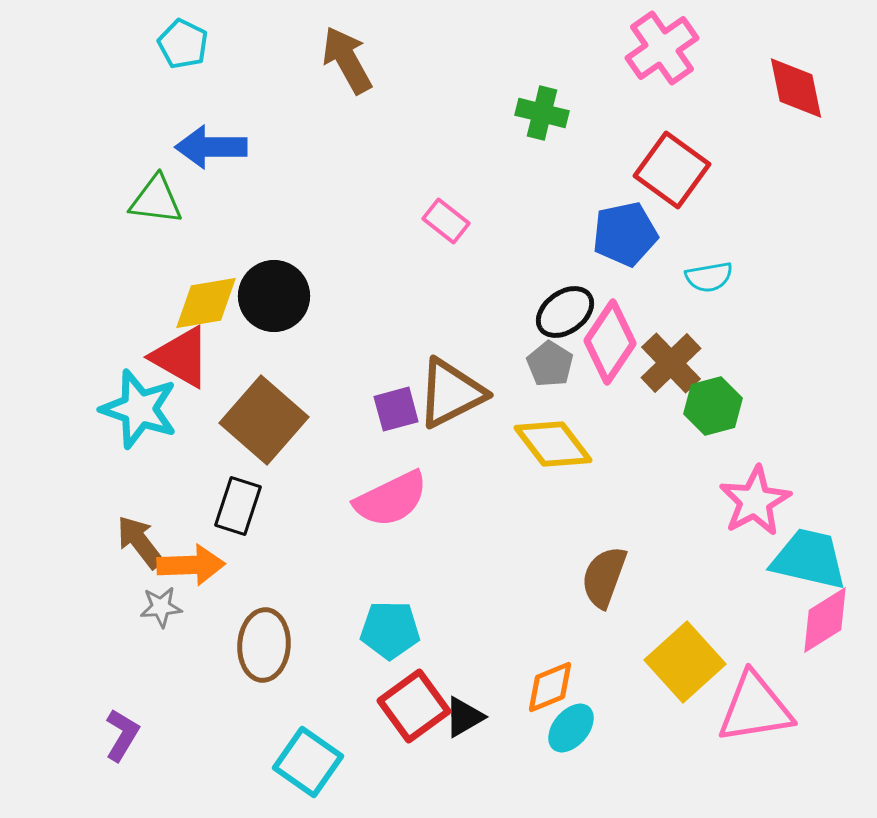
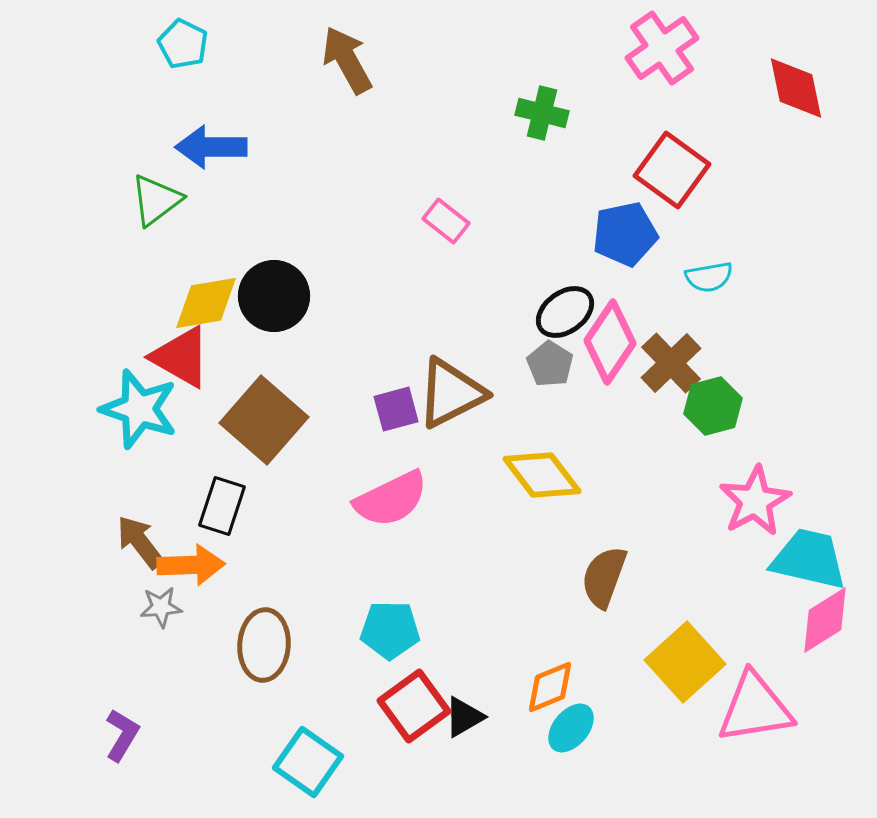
green triangle at (156, 200): rotated 44 degrees counterclockwise
yellow diamond at (553, 444): moved 11 px left, 31 px down
black rectangle at (238, 506): moved 16 px left
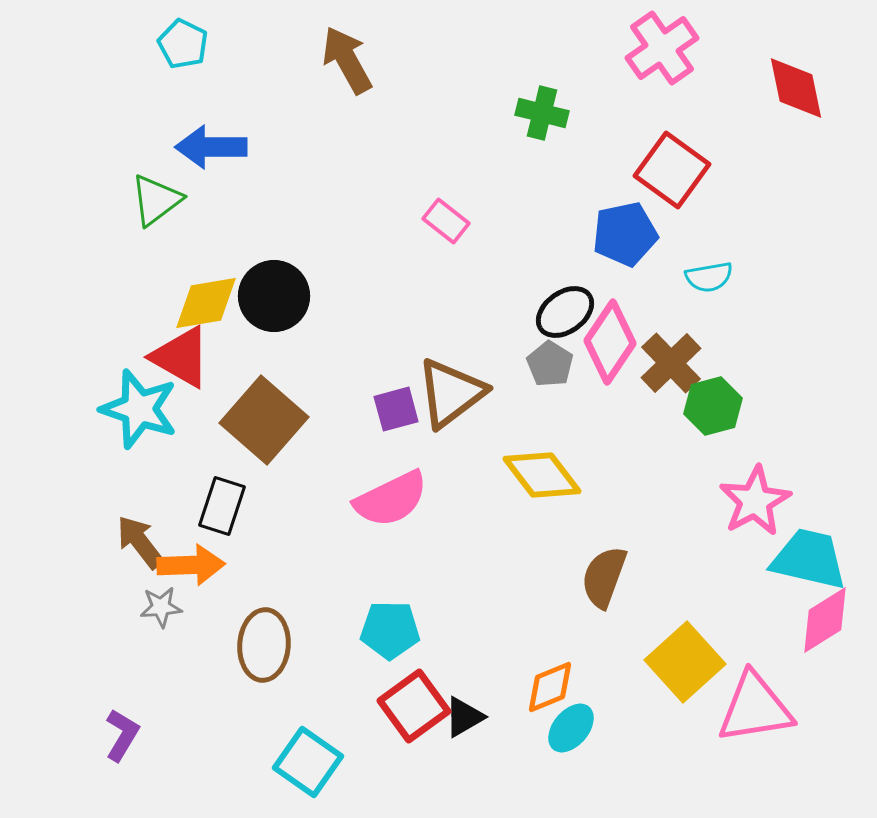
brown triangle at (451, 393): rotated 10 degrees counterclockwise
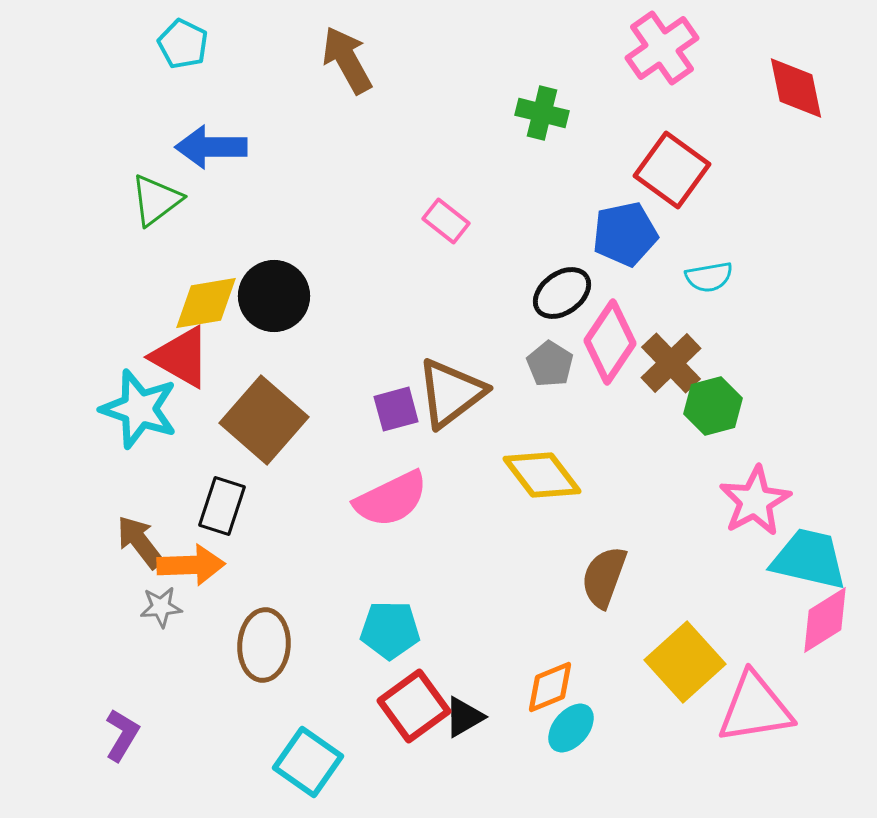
black ellipse at (565, 312): moved 3 px left, 19 px up
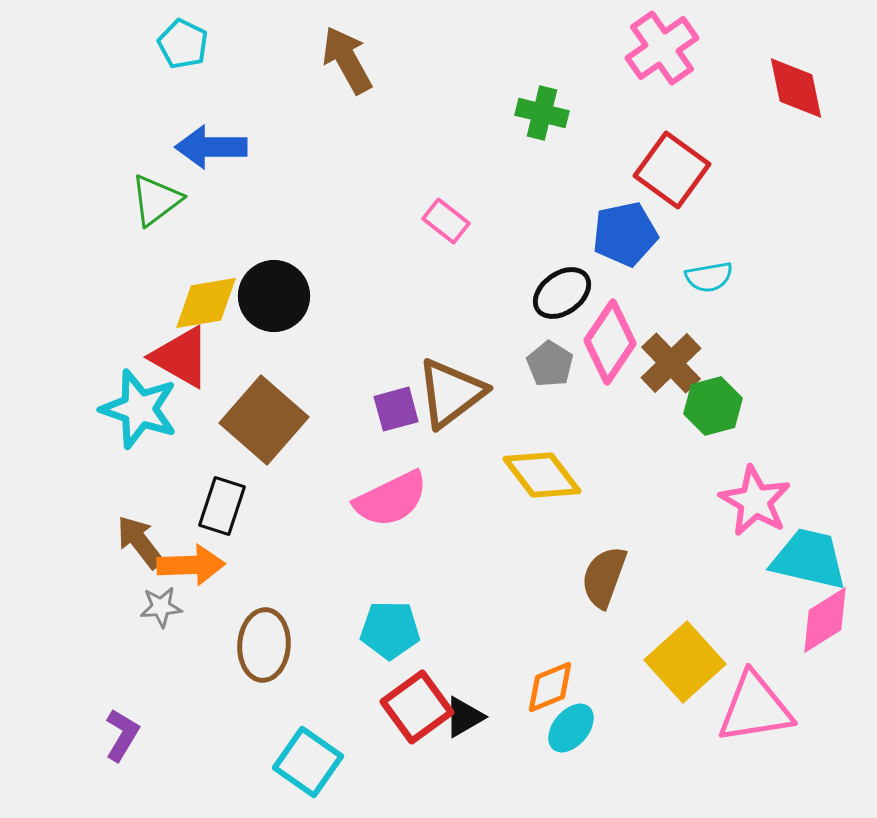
pink star at (755, 501): rotated 14 degrees counterclockwise
red square at (414, 706): moved 3 px right, 1 px down
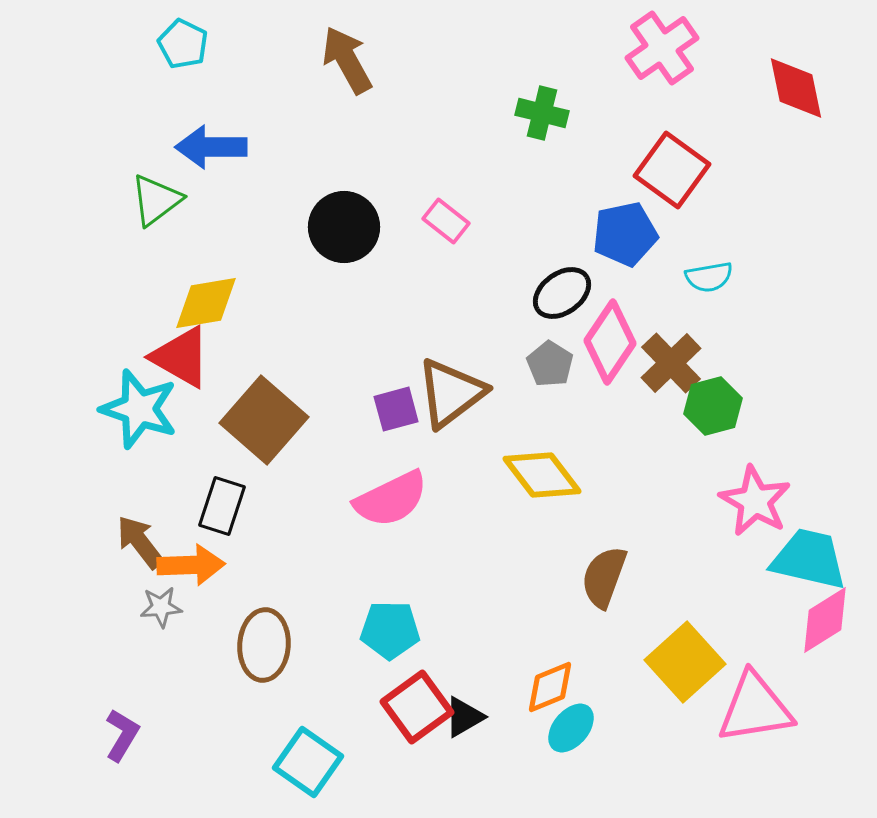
black circle at (274, 296): moved 70 px right, 69 px up
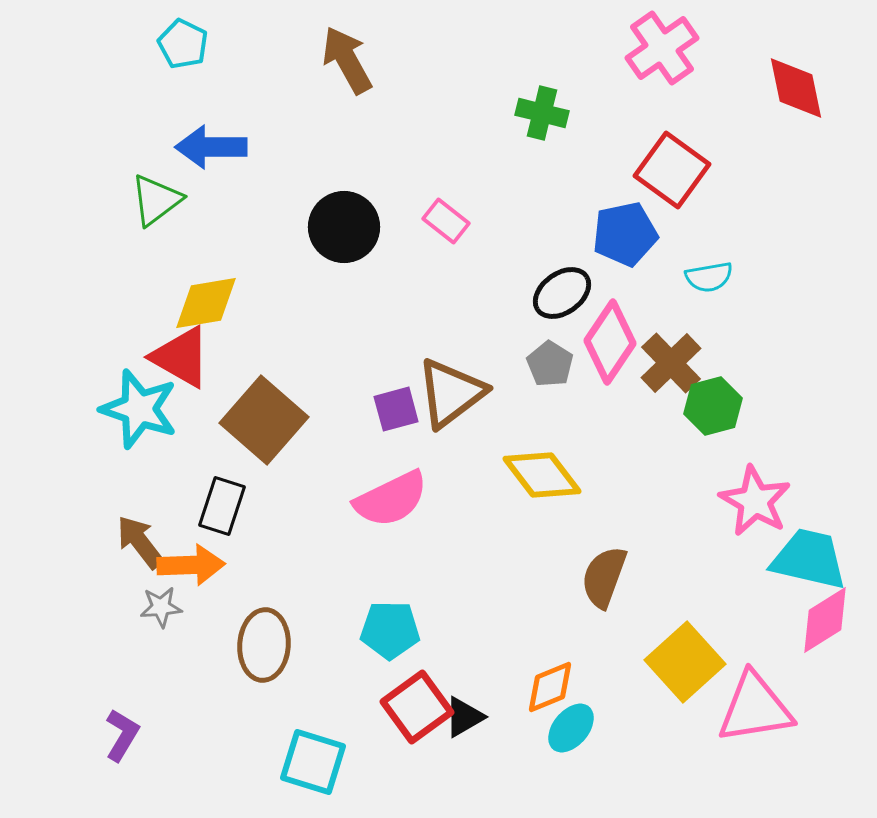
cyan square at (308, 762): moved 5 px right; rotated 18 degrees counterclockwise
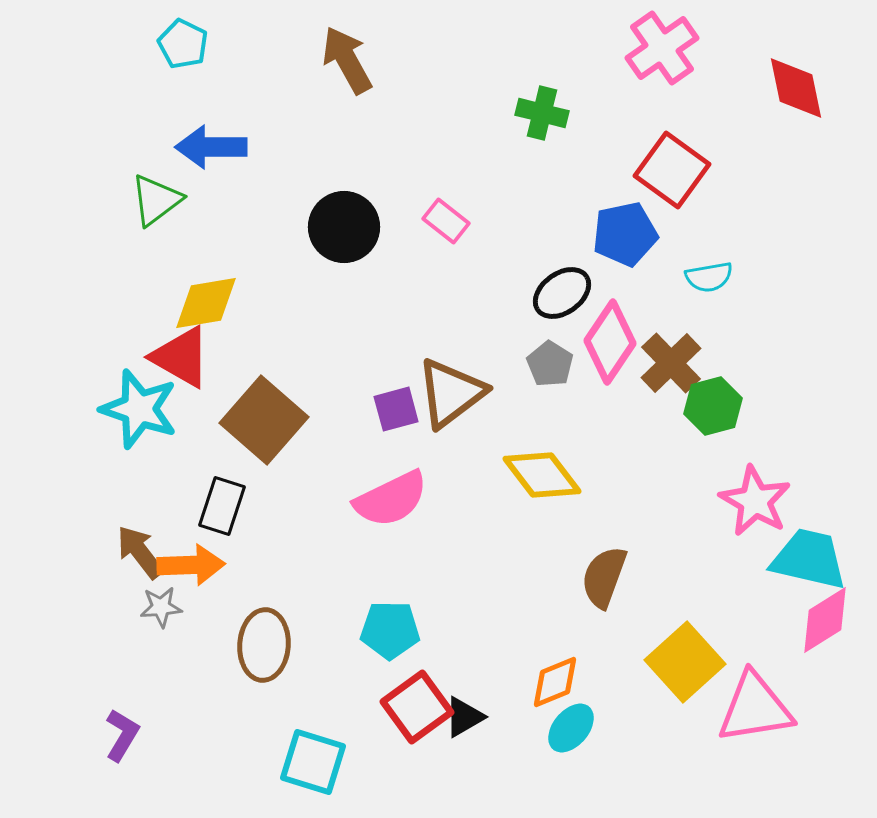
brown arrow at (140, 542): moved 10 px down
orange diamond at (550, 687): moved 5 px right, 5 px up
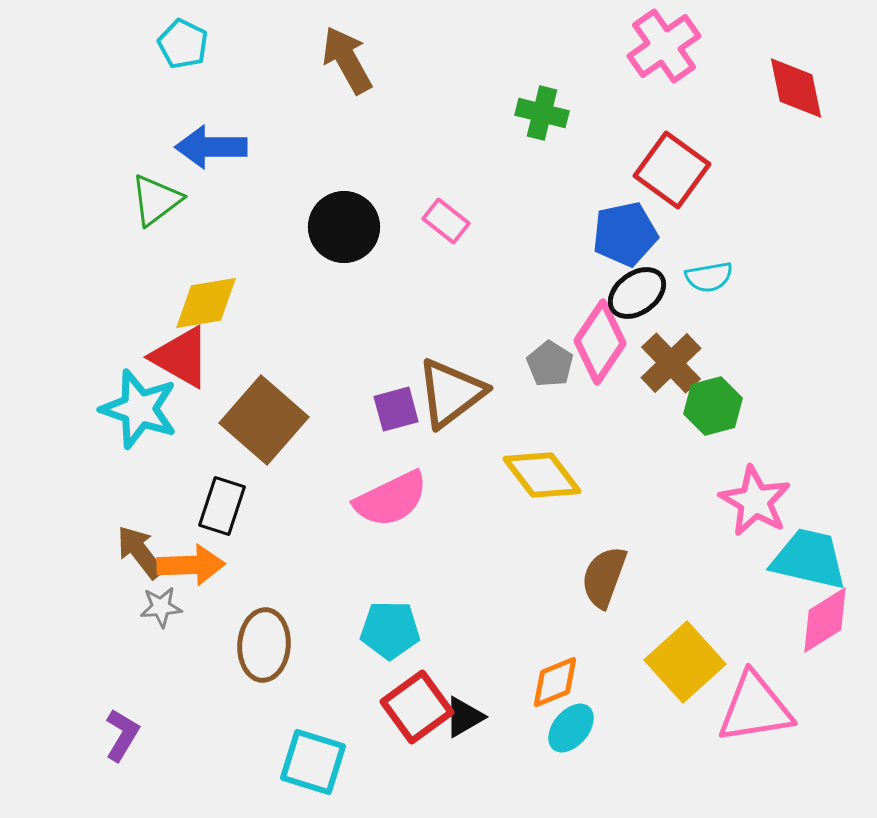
pink cross at (662, 48): moved 2 px right, 2 px up
black ellipse at (562, 293): moved 75 px right
pink diamond at (610, 342): moved 10 px left
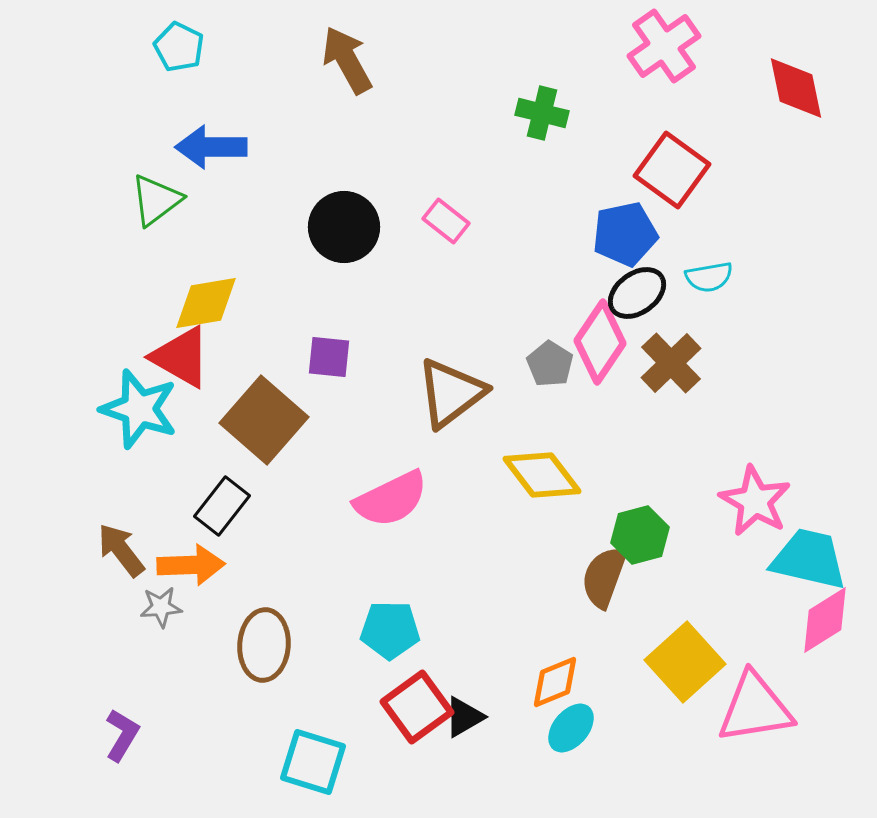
cyan pentagon at (183, 44): moved 4 px left, 3 px down
green hexagon at (713, 406): moved 73 px left, 129 px down
purple square at (396, 409): moved 67 px left, 52 px up; rotated 21 degrees clockwise
black rectangle at (222, 506): rotated 20 degrees clockwise
brown arrow at (140, 552): moved 19 px left, 2 px up
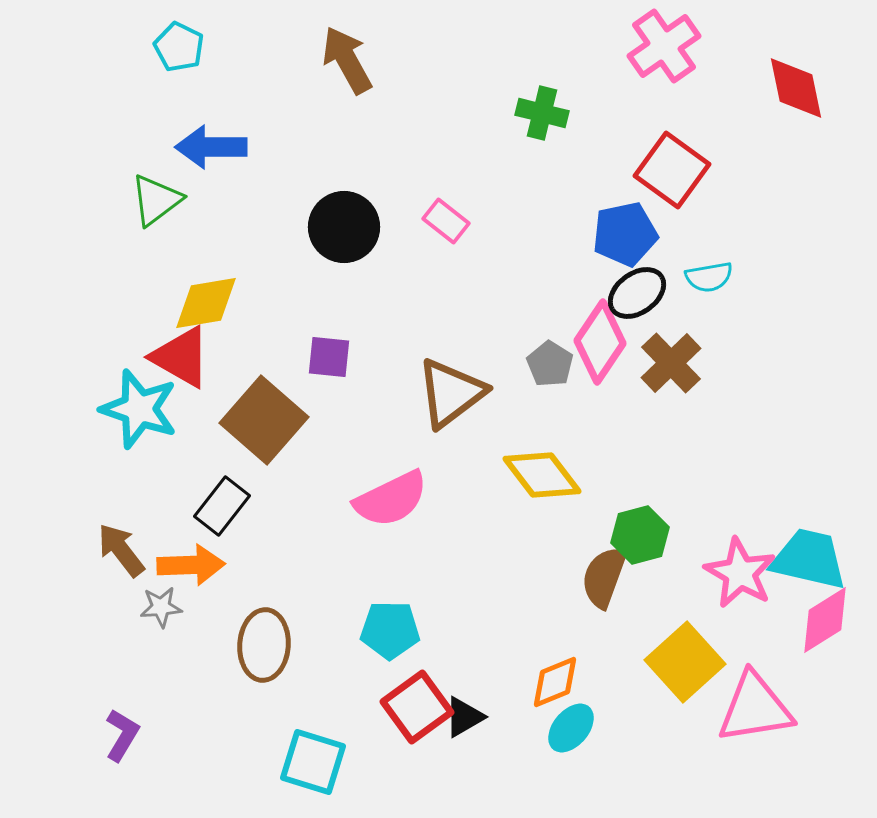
pink star at (755, 501): moved 15 px left, 72 px down
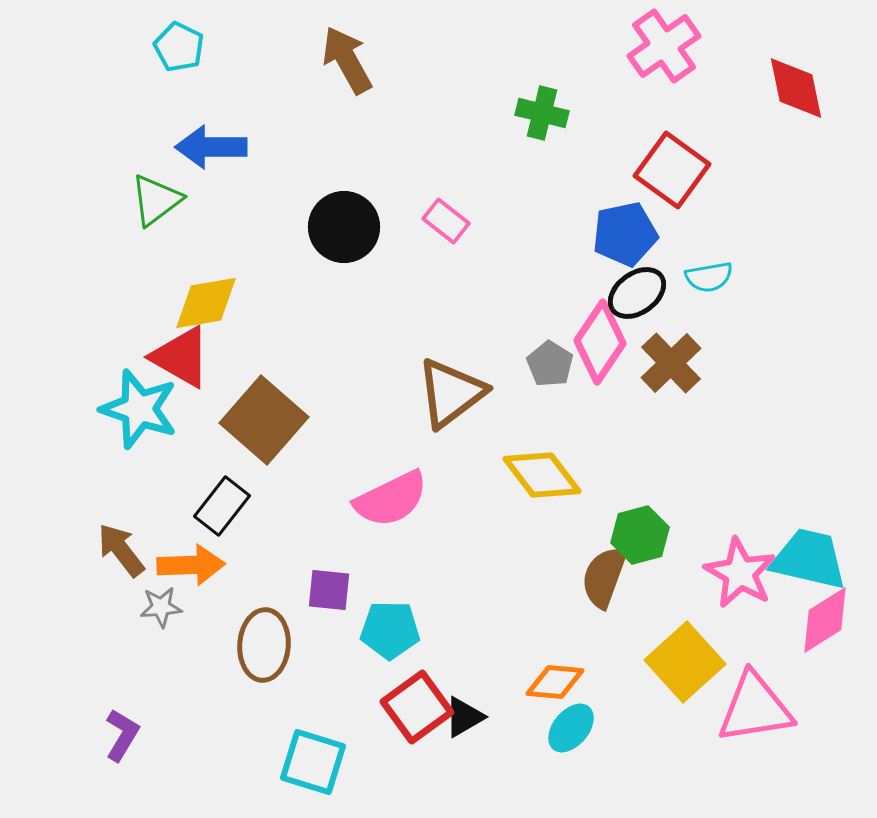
purple square at (329, 357): moved 233 px down
orange diamond at (555, 682): rotated 28 degrees clockwise
